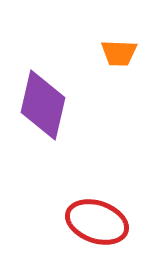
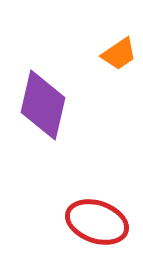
orange trapezoid: moved 1 px down; rotated 36 degrees counterclockwise
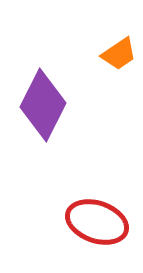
purple diamond: rotated 14 degrees clockwise
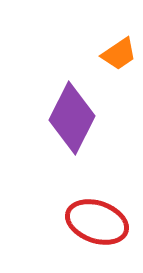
purple diamond: moved 29 px right, 13 px down
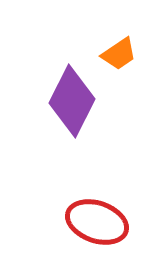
purple diamond: moved 17 px up
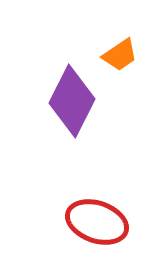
orange trapezoid: moved 1 px right, 1 px down
